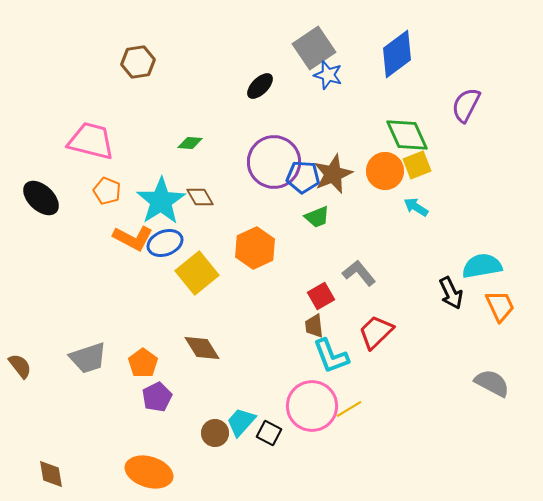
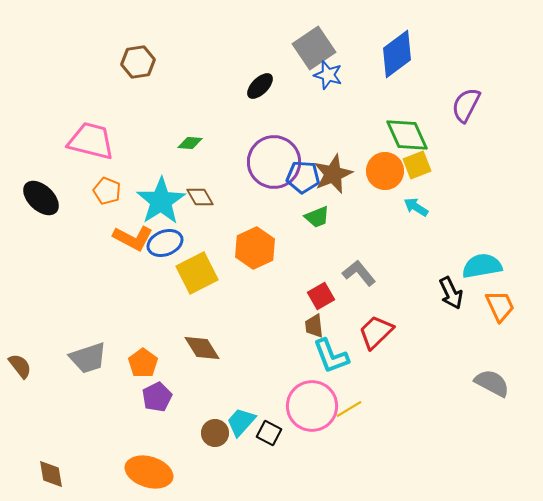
yellow square at (197, 273): rotated 12 degrees clockwise
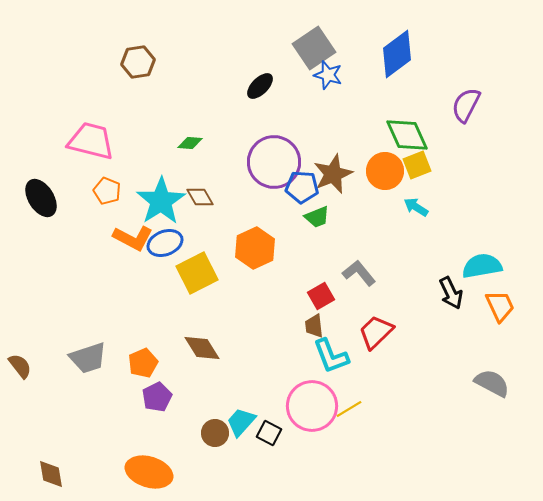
blue pentagon at (303, 177): moved 1 px left, 10 px down
black ellipse at (41, 198): rotated 15 degrees clockwise
orange pentagon at (143, 363): rotated 12 degrees clockwise
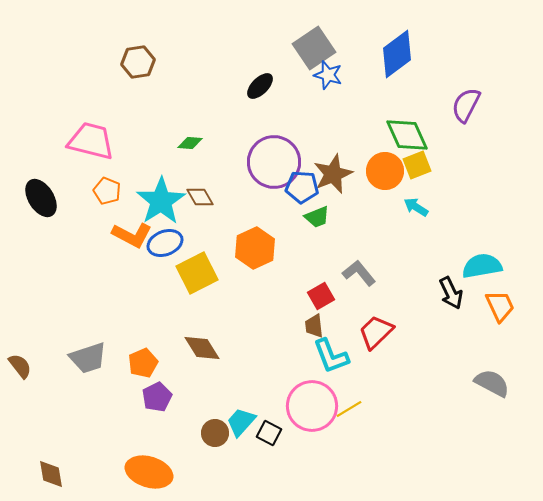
orange L-shape at (133, 238): moved 1 px left, 3 px up
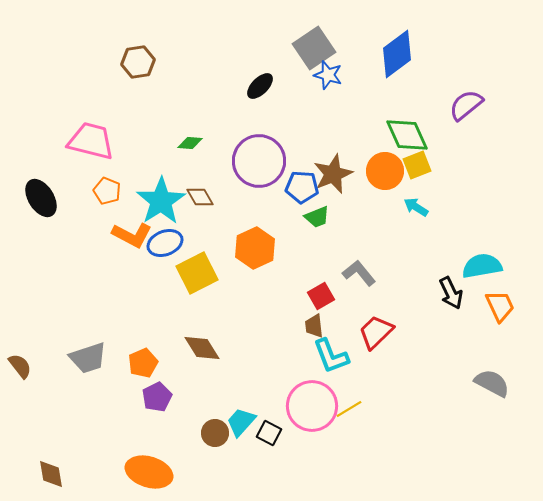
purple semicircle at (466, 105): rotated 24 degrees clockwise
purple circle at (274, 162): moved 15 px left, 1 px up
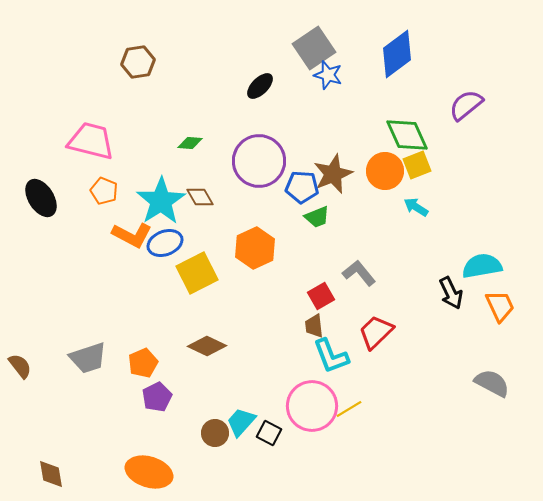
orange pentagon at (107, 191): moved 3 px left
brown diamond at (202, 348): moved 5 px right, 2 px up; rotated 33 degrees counterclockwise
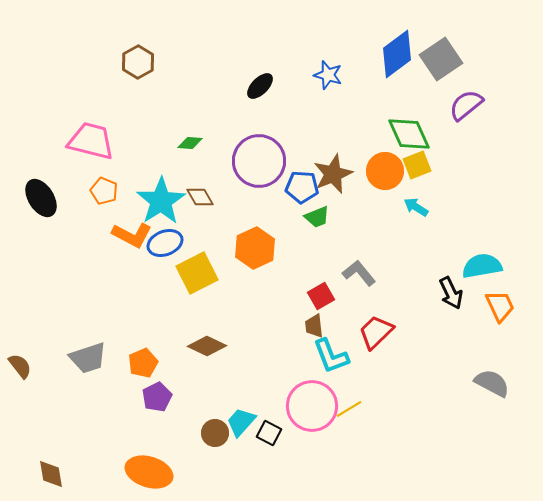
gray square at (314, 48): moved 127 px right, 11 px down
brown hexagon at (138, 62): rotated 20 degrees counterclockwise
green diamond at (407, 135): moved 2 px right, 1 px up
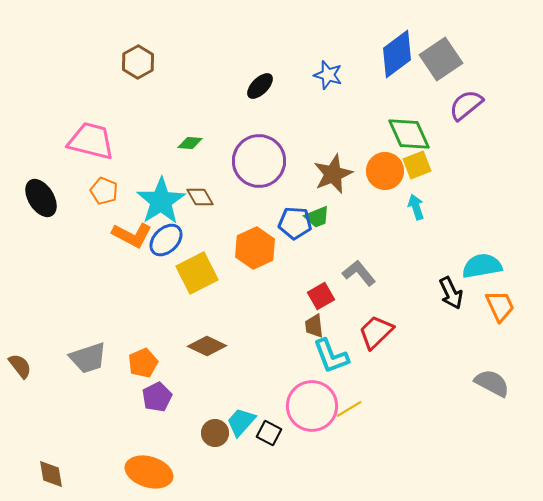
blue pentagon at (302, 187): moved 7 px left, 36 px down
cyan arrow at (416, 207): rotated 40 degrees clockwise
blue ellipse at (165, 243): moved 1 px right, 3 px up; rotated 24 degrees counterclockwise
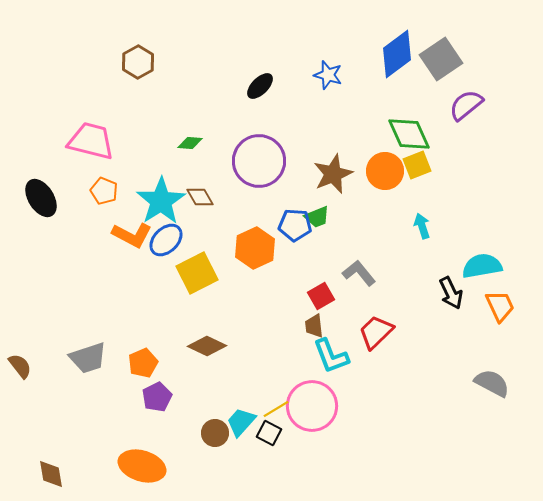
cyan arrow at (416, 207): moved 6 px right, 19 px down
blue pentagon at (295, 223): moved 2 px down
yellow line at (349, 409): moved 73 px left
orange ellipse at (149, 472): moved 7 px left, 6 px up
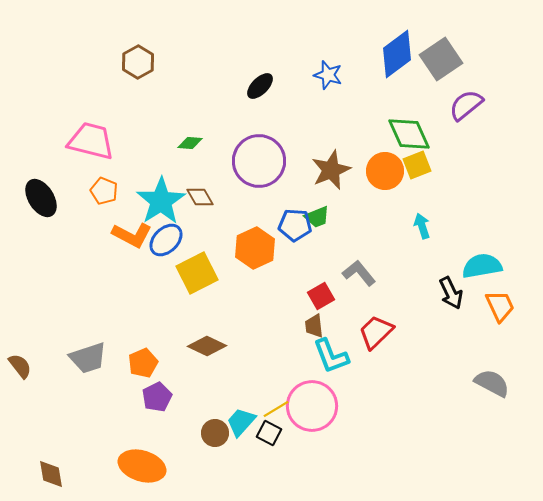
brown star at (333, 174): moved 2 px left, 4 px up
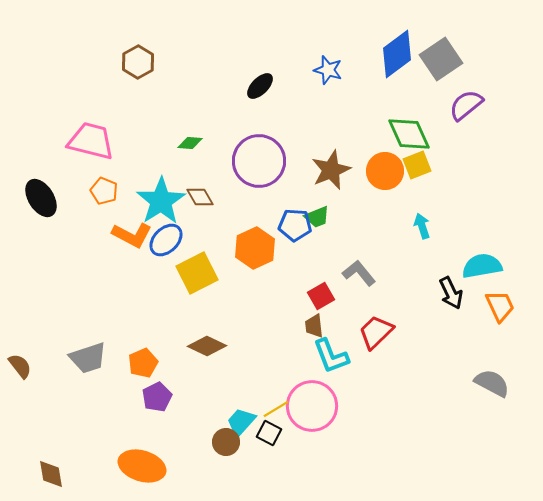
blue star at (328, 75): moved 5 px up
brown circle at (215, 433): moved 11 px right, 9 px down
